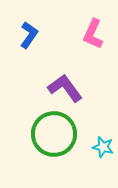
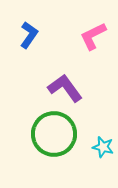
pink L-shape: moved 2 px down; rotated 40 degrees clockwise
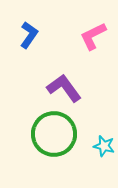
purple L-shape: moved 1 px left
cyan star: moved 1 px right, 1 px up
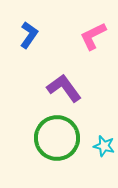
green circle: moved 3 px right, 4 px down
